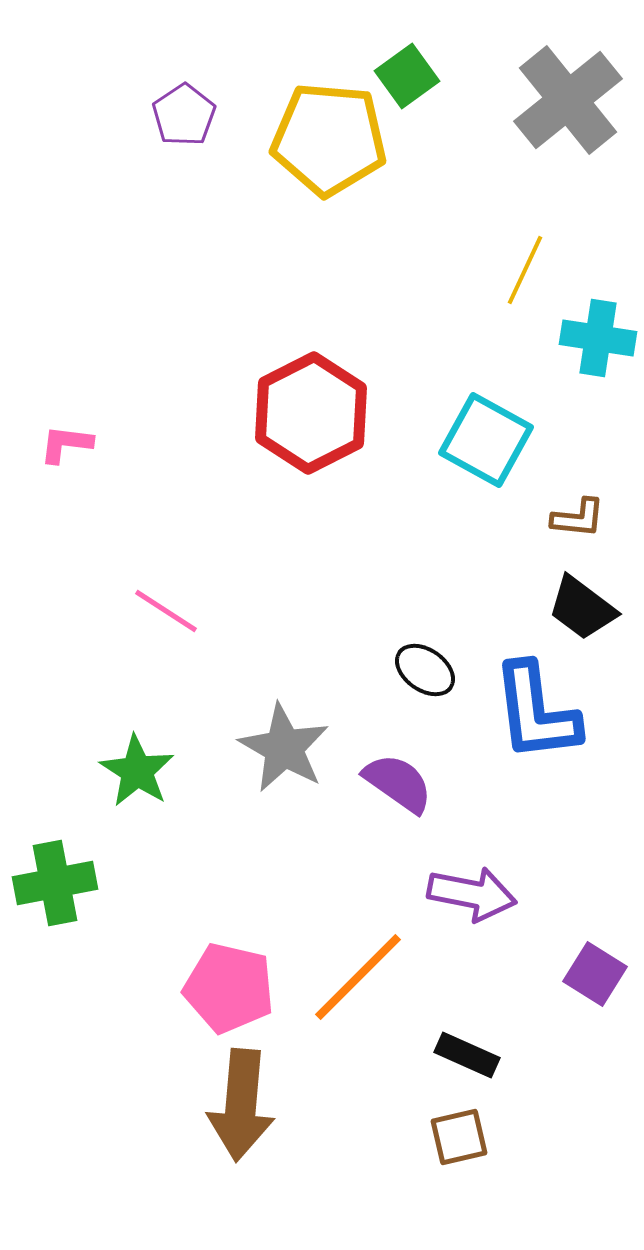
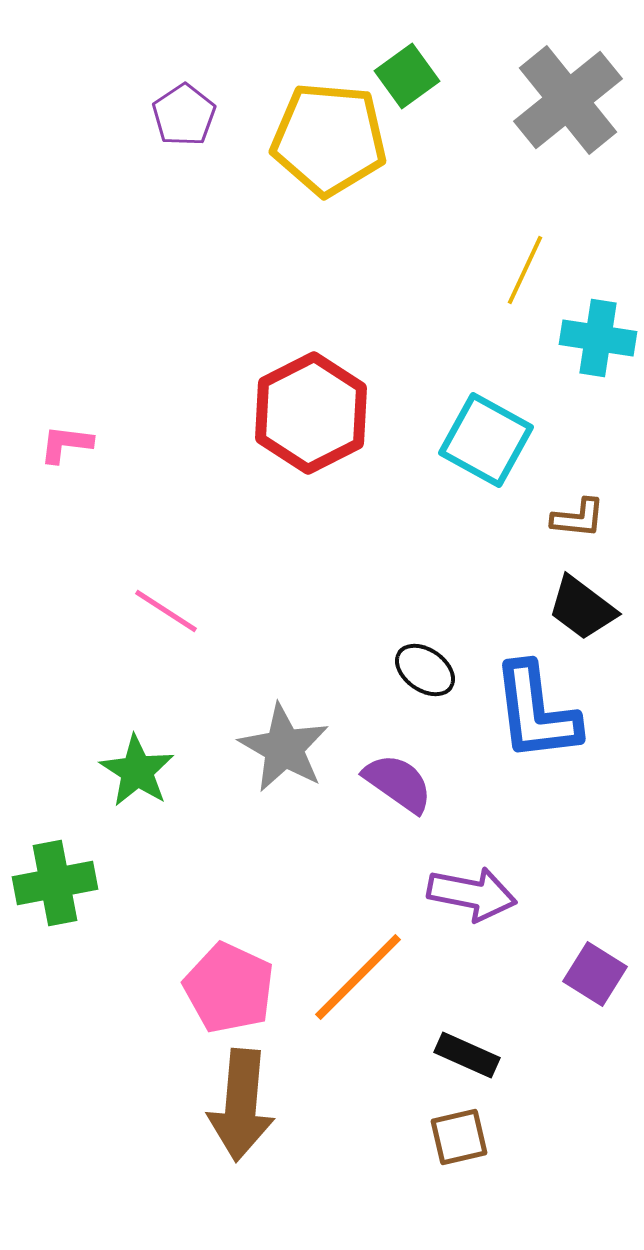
pink pentagon: rotated 12 degrees clockwise
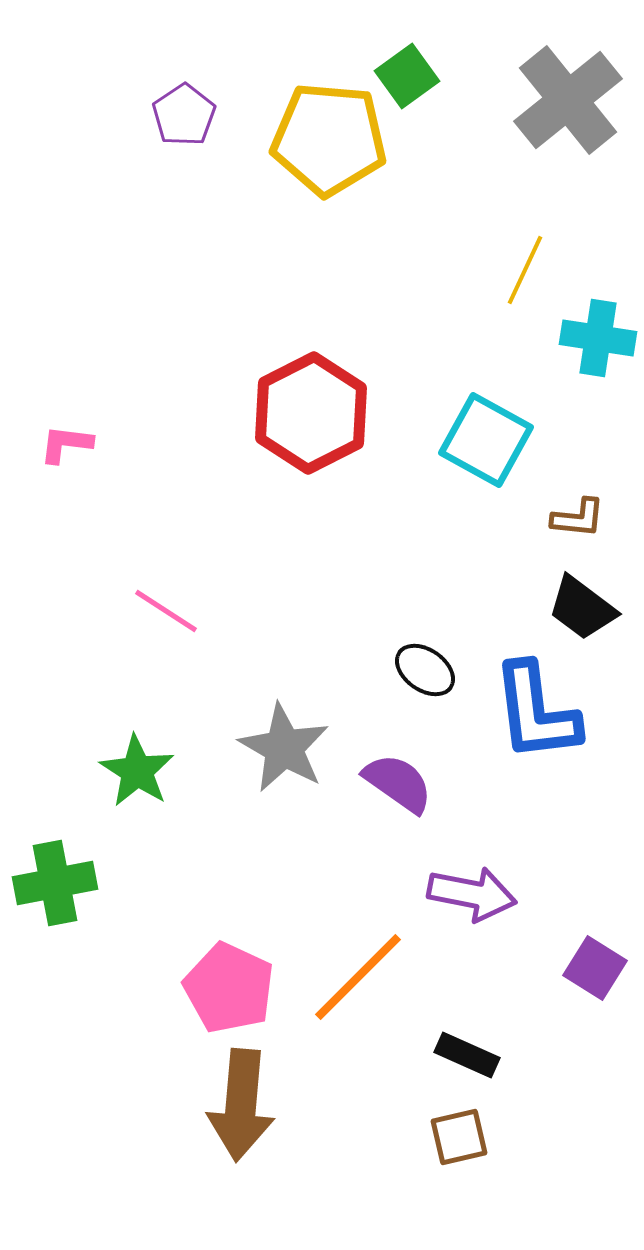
purple square: moved 6 px up
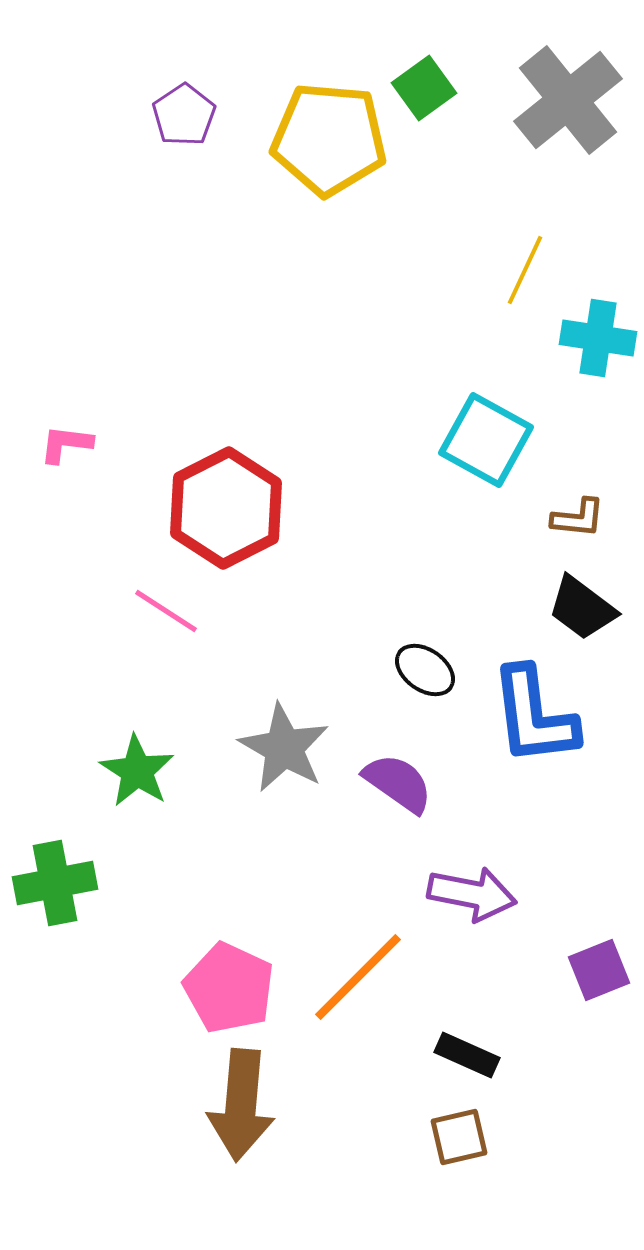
green square: moved 17 px right, 12 px down
red hexagon: moved 85 px left, 95 px down
blue L-shape: moved 2 px left, 4 px down
purple square: moved 4 px right, 2 px down; rotated 36 degrees clockwise
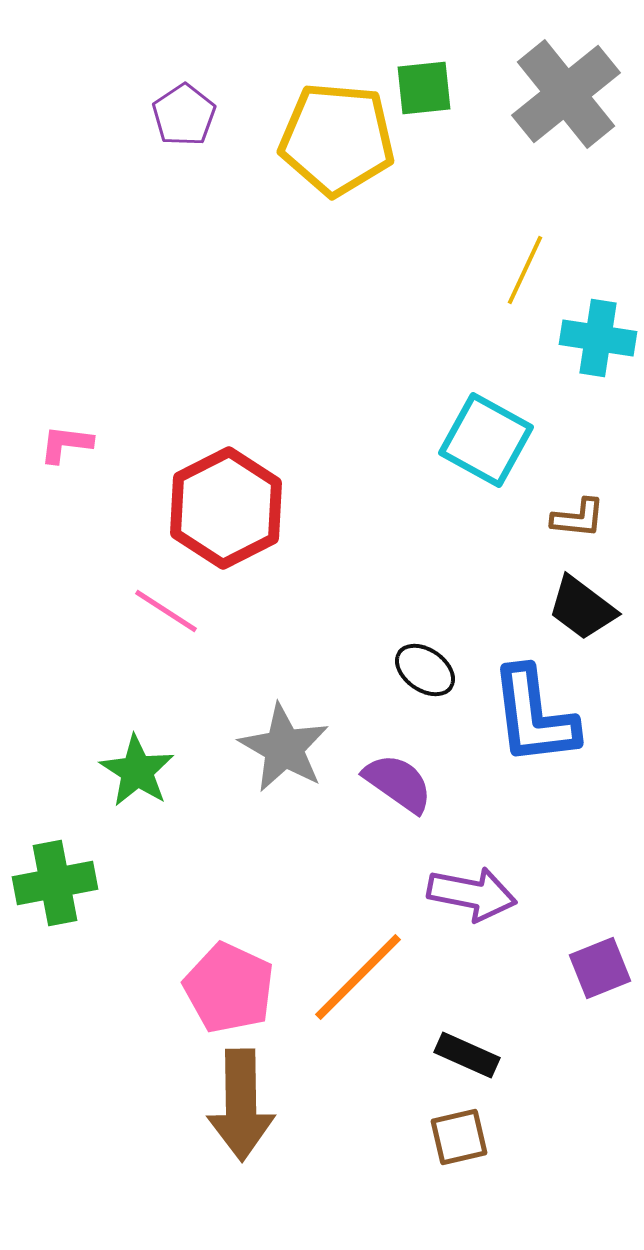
green square: rotated 30 degrees clockwise
gray cross: moved 2 px left, 6 px up
yellow pentagon: moved 8 px right
purple square: moved 1 px right, 2 px up
brown arrow: rotated 6 degrees counterclockwise
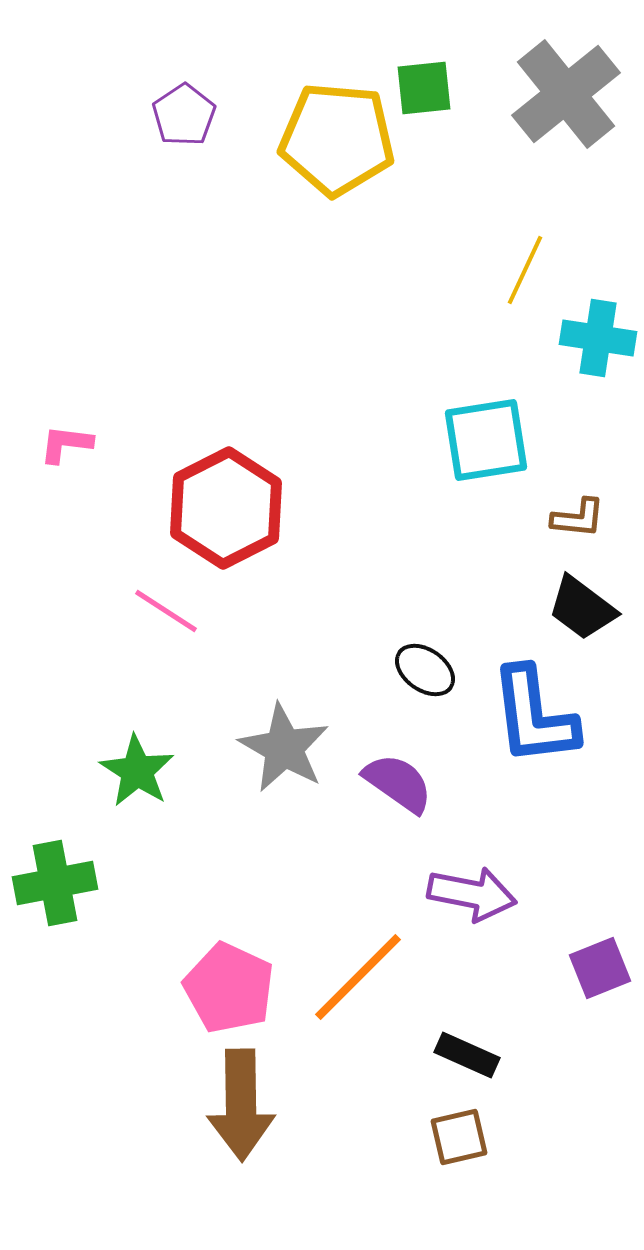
cyan square: rotated 38 degrees counterclockwise
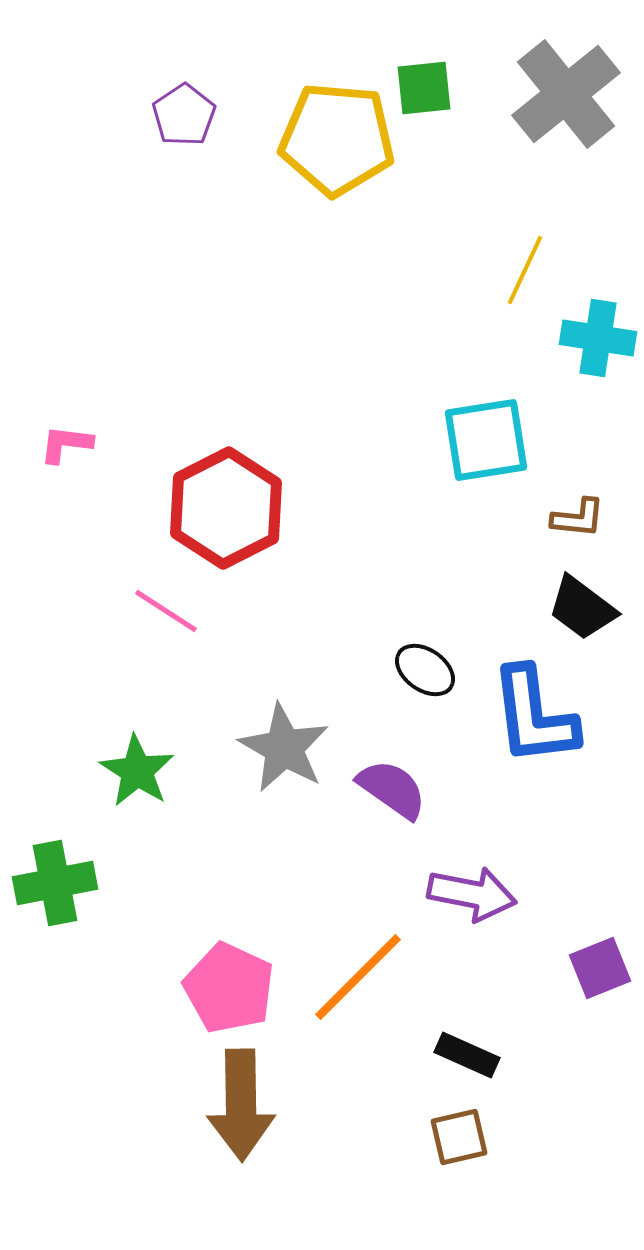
purple semicircle: moved 6 px left, 6 px down
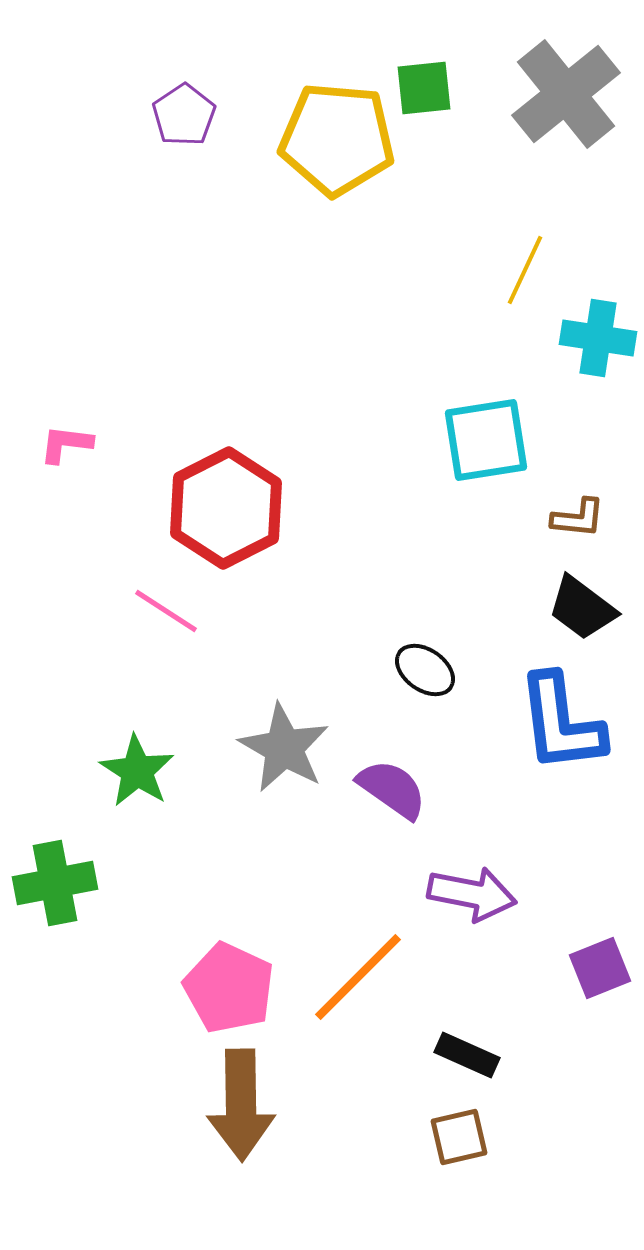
blue L-shape: moved 27 px right, 7 px down
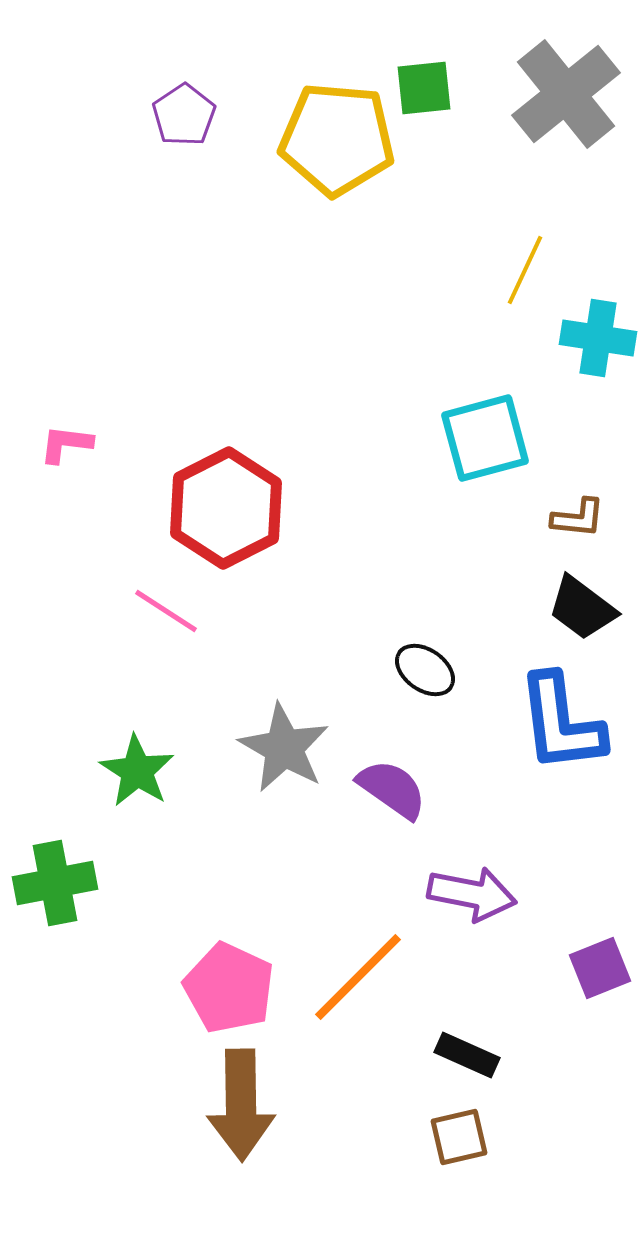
cyan square: moved 1 px left, 2 px up; rotated 6 degrees counterclockwise
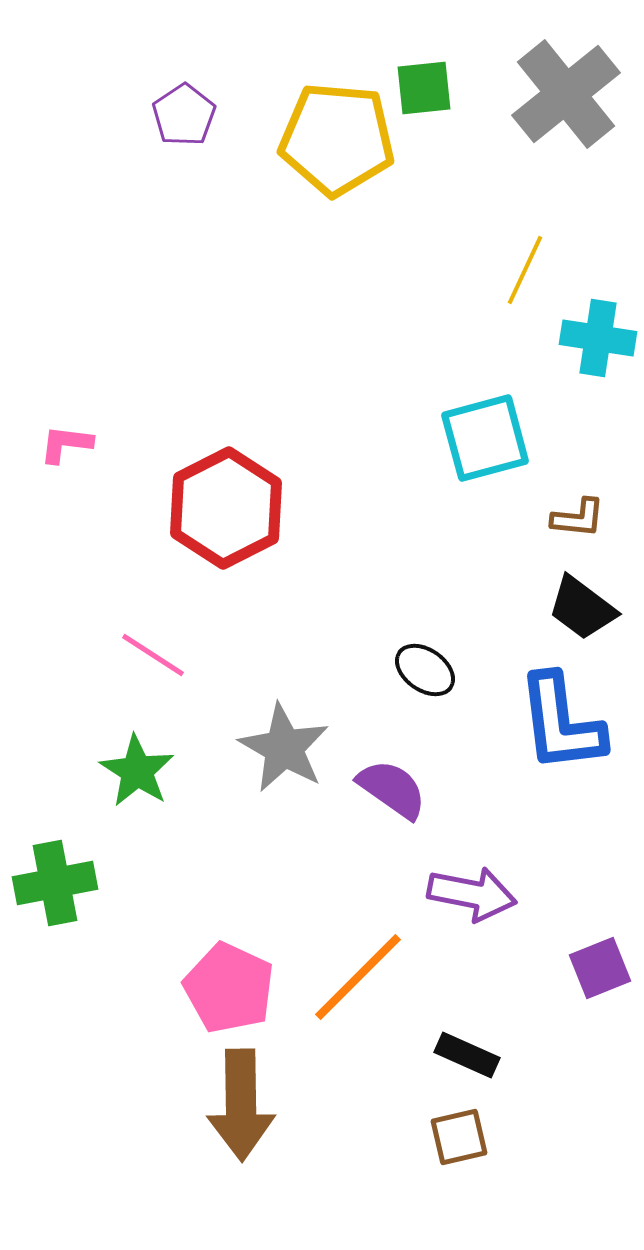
pink line: moved 13 px left, 44 px down
